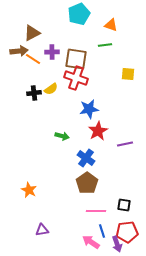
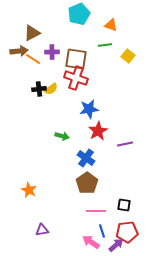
yellow square: moved 18 px up; rotated 32 degrees clockwise
black cross: moved 5 px right, 4 px up
purple arrow: moved 1 px left, 1 px down; rotated 112 degrees counterclockwise
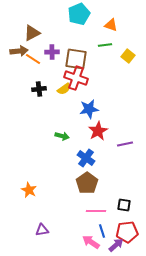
yellow semicircle: moved 13 px right
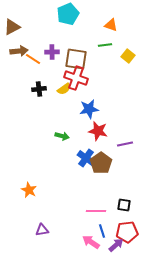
cyan pentagon: moved 11 px left
brown triangle: moved 20 px left, 6 px up
red star: rotated 30 degrees counterclockwise
brown pentagon: moved 14 px right, 20 px up
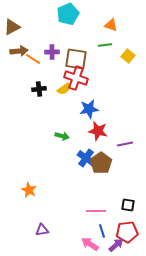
black square: moved 4 px right
pink arrow: moved 1 px left, 2 px down
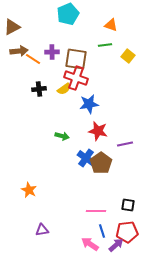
blue star: moved 5 px up
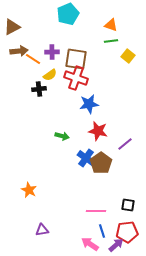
green line: moved 6 px right, 4 px up
yellow semicircle: moved 14 px left, 14 px up
purple line: rotated 28 degrees counterclockwise
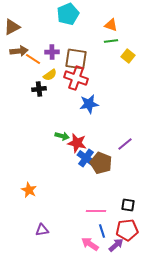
red star: moved 21 px left, 12 px down
brown pentagon: rotated 15 degrees counterclockwise
red pentagon: moved 2 px up
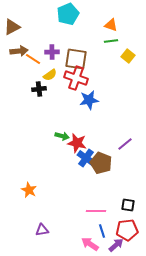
blue star: moved 4 px up
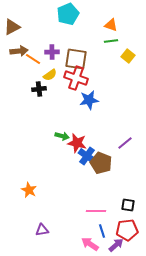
purple line: moved 1 px up
blue cross: moved 1 px right, 2 px up
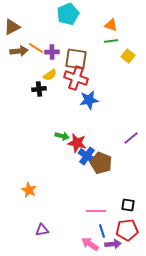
orange line: moved 3 px right, 11 px up
purple line: moved 6 px right, 5 px up
purple arrow: moved 3 px left, 1 px up; rotated 35 degrees clockwise
